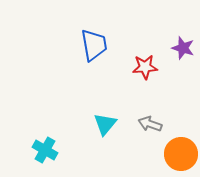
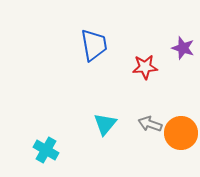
cyan cross: moved 1 px right
orange circle: moved 21 px up
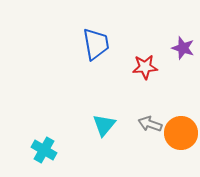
blue trapezoid: moved 2 px right, 1 px up
cyan triangle: moved 1 px left, 1 px down
cyan cross: moved 2 px left
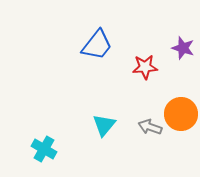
blue trapezoid: moved 1 px right, 1 px down; rotated 48 degrees clockwise
gray arrow: moved 3 px down
orange circle: moved 19 px up
cyan cross: moved 1 px up
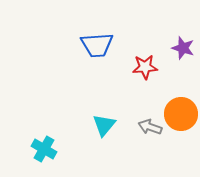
blue trapezoid: rotated 48 degrees clockwise
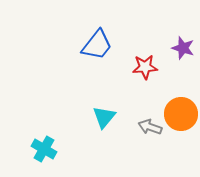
blue trapezoid: rotated 48 degrees counterclockwise
cyan triangle: moved 8 px up
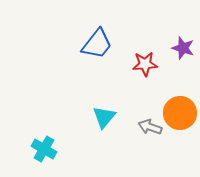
blue trapezoid: moved 1 px up
red star: moved 3 px up
orange circle: moved 1 px left, 1 px up
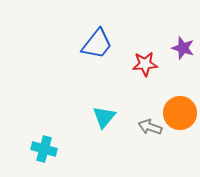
cyan cross: rotated 15 degrees counterclockwise
